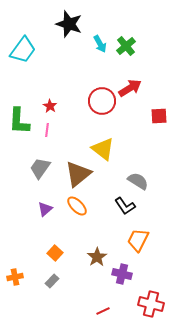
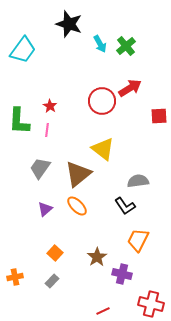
gray semicircle: rotated 40 degrees counterclockwise
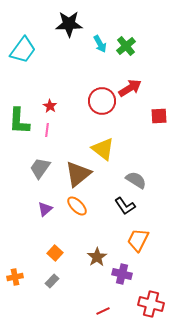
black star: rotated 20 degrees counterclockwise
gray semicircle: moved 2 px left, 1 px up; rotated 40 degrees clockwise
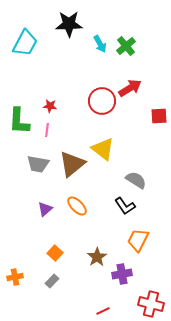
cyan trapezoid: moved 2 px right, 7 px up; rotated 8 degrees counterclockwise
red star: rotated 24 degrees counterclockwise
gray trapezoid: moved 2 px left, 4 px up; rotated 115 degrees counterclockwise
brown triangle: moved 6 px left, 10 px up
purple cross: rotated 24 degrees counterclockwise
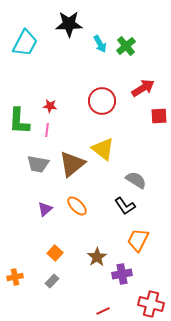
red arrow: moved 13 px right
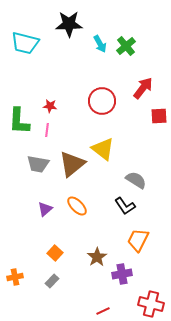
cyan trapezoid: rotated 76 degrees clockwise
red arrow: rotated 20 degrees counterclockwise
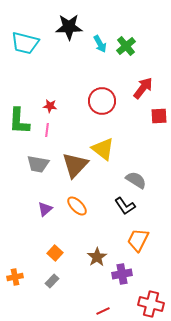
black star: moved 3 px down
brown triangle: moved 3 px right, 1 px down; rotated 8 degrees counterclockwise
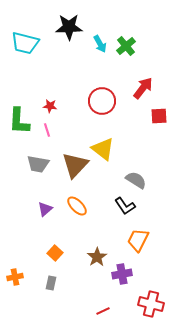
pink line: rotated 24 degrees counterclockwise
gray rectangle: moved 1 px left, 2 px down; rotated 32 degrees counterclockwise
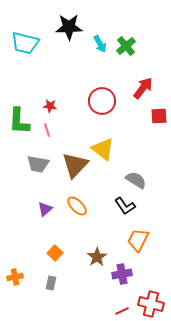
red line: moved 19 px right
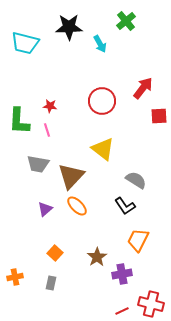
green cross: moved 25 px up
brown triangle: moved 4 px left, 11 px down
